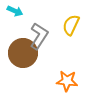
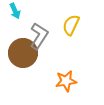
cyan arrow: rotated 42 degrees clockwise
orange star: moved 1 px left; rotated 15 degrees counterclockwise
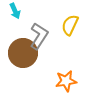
yellow semicircle: moved 1 px left
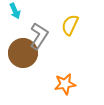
orange star: moved 1 px left, 3 px down
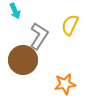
brown circle: moved 7 px down
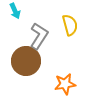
yellow semicircle: rotated 140 degrees clockwise
brown circle: moved 3 px right, 1 px down
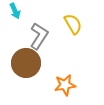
yellow semicircle: moved 3 px right, 1 px up; rotated 15 degrees counterclockwise
brown circle: moved 2 px down
orange star: moved 1 px down
